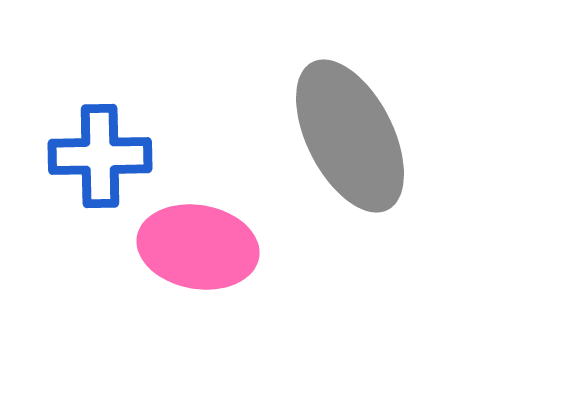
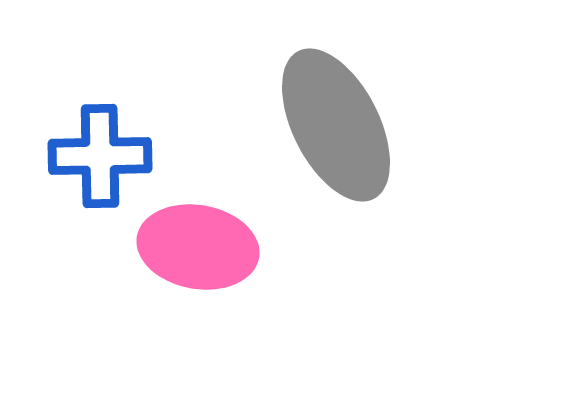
gray ellipse: moved 14 px left, 11 px up
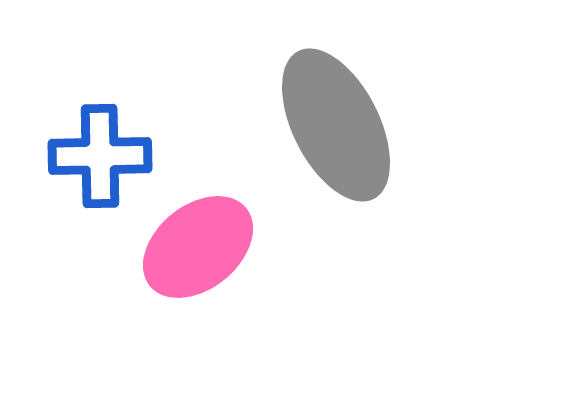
pink ellipse: rotated 49 degrees counterclockwise
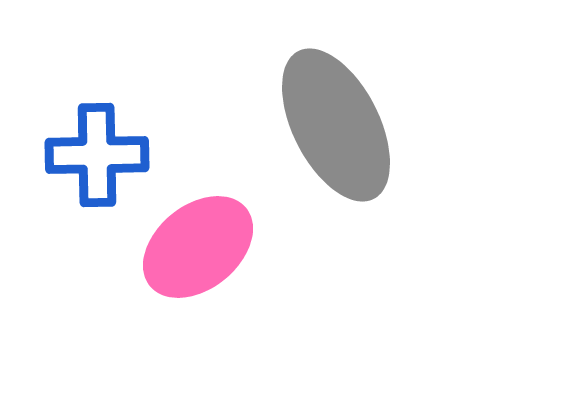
blue cross: moved 3 px left, 1 px up
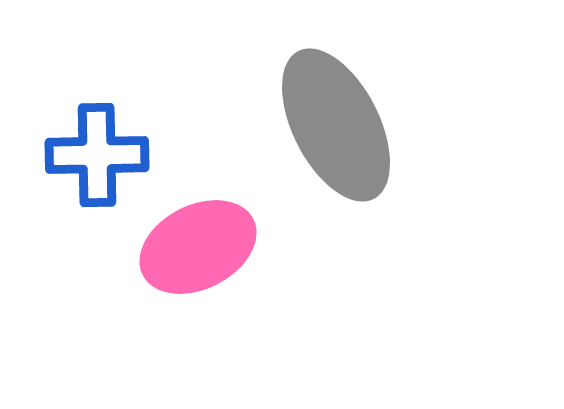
pink ellipse: rotated 12 degrees clockwise
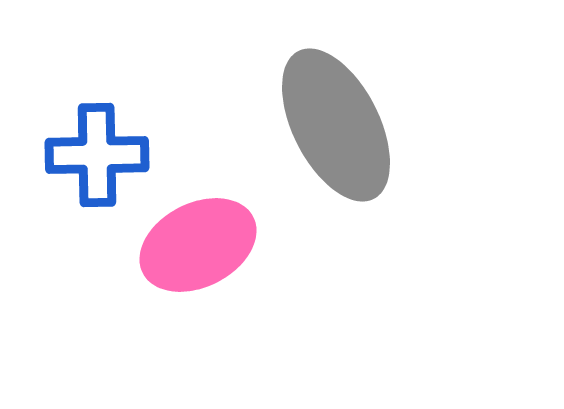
pink ellipse: moved 2 px up
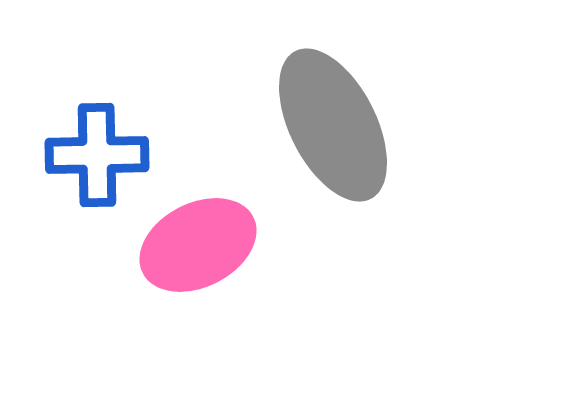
gray ellipse: moved 3 px left
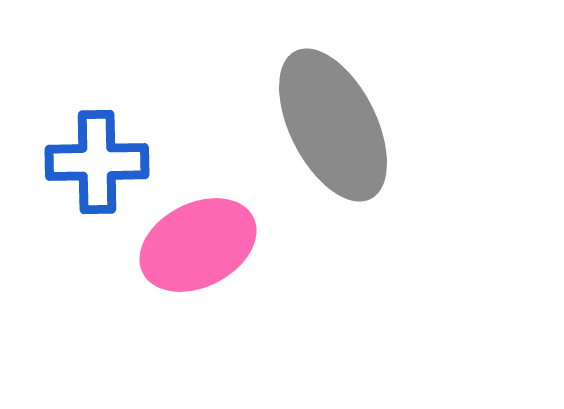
blue cross: moved 7 px down
